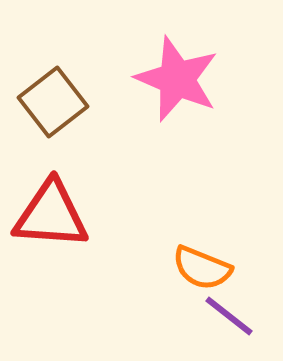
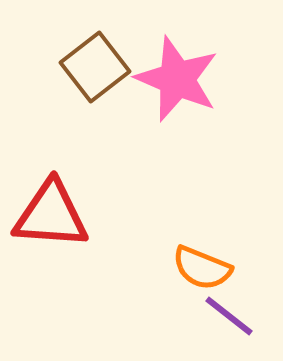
brown square: moved 42 px right, 35 px up
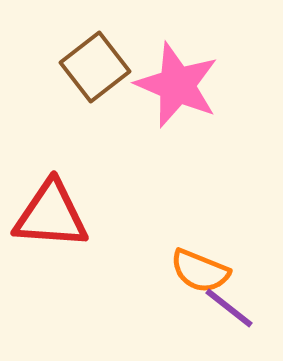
pink star: moved 6 px down
orange semicircle: moved 2 px left, 3 px down
purple line: moved 8 px up
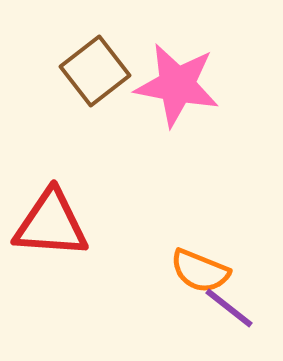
brown square: moved 4 px down
pink star: rotated 12 degrees counterclockwise
red triangle: moved 9 px down
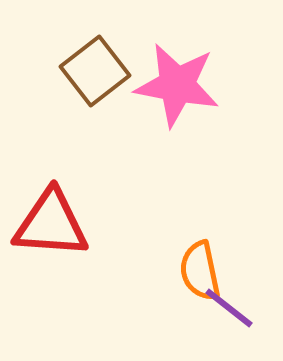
orange semicircle: rotated 56 degrees clockwise
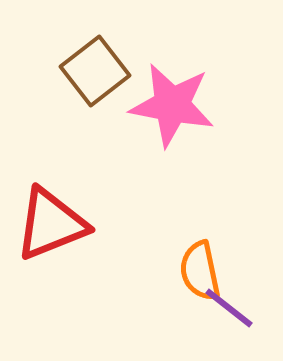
pink star: moved 5 px left, 20 px down
red triangle: rotated 26 degrees counterclockwise
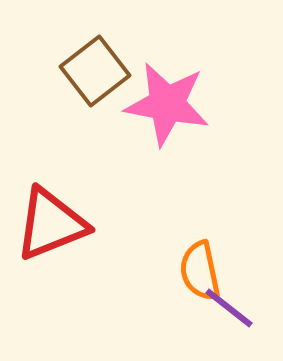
pink star: moved 5 px left, 1 px up
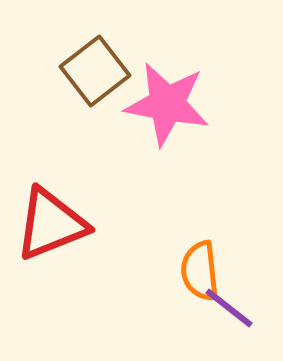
orange semicircle: rotated 6 degrees clockwise
